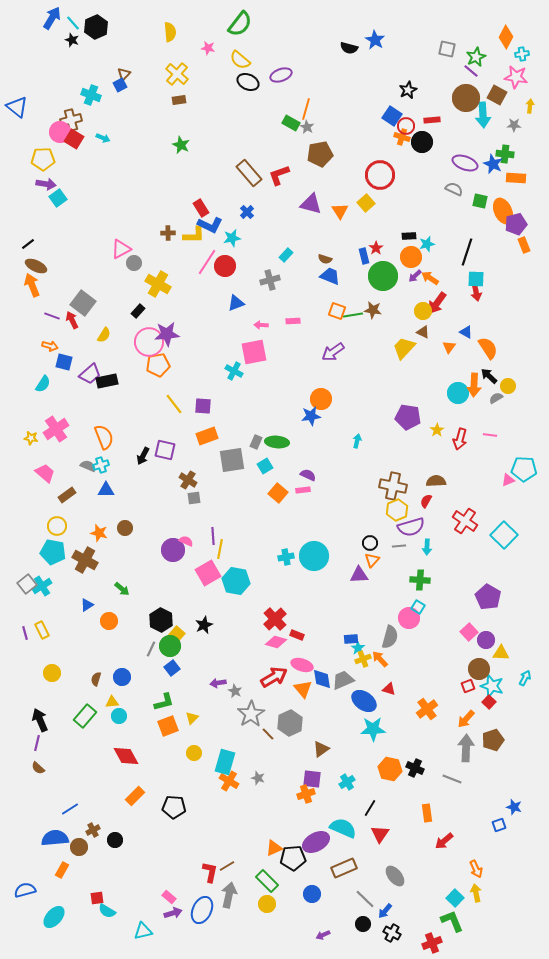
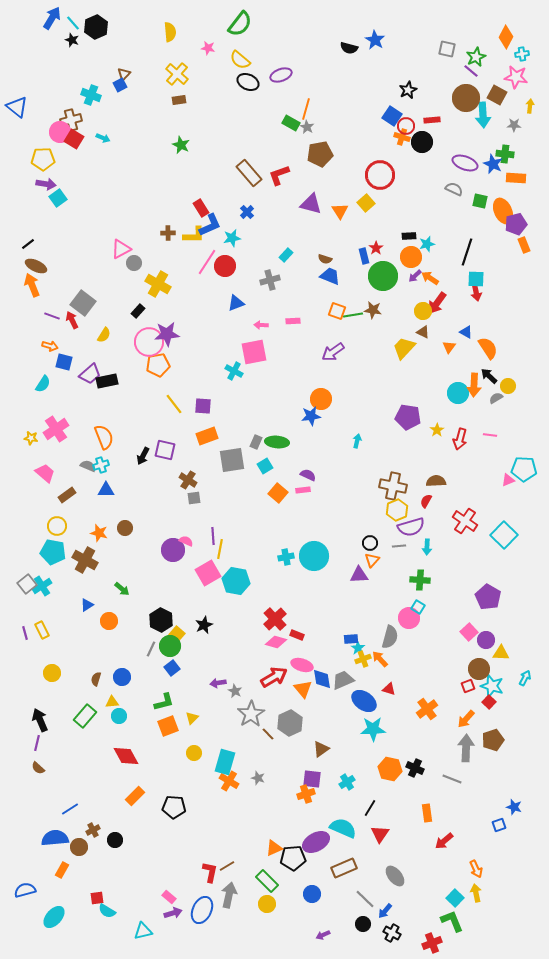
blue L-shape at (210, 225): rotated 50 degrees counterclockwise
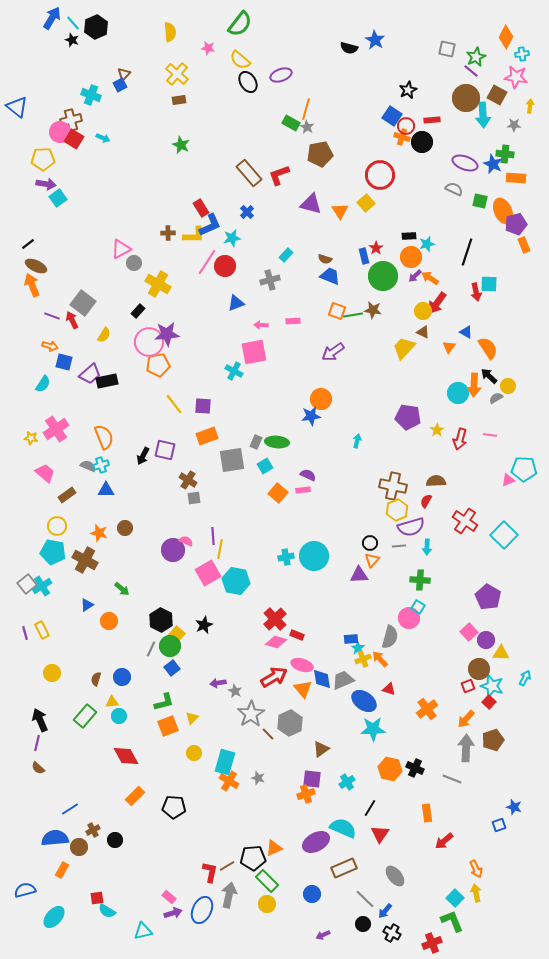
black ellipse at (248, 82): rotated 35 degrees clockwise
cyan square at (476, 279): moved 13 px right, 5 px down
black pentagon at (293, 858): moved 40 px left
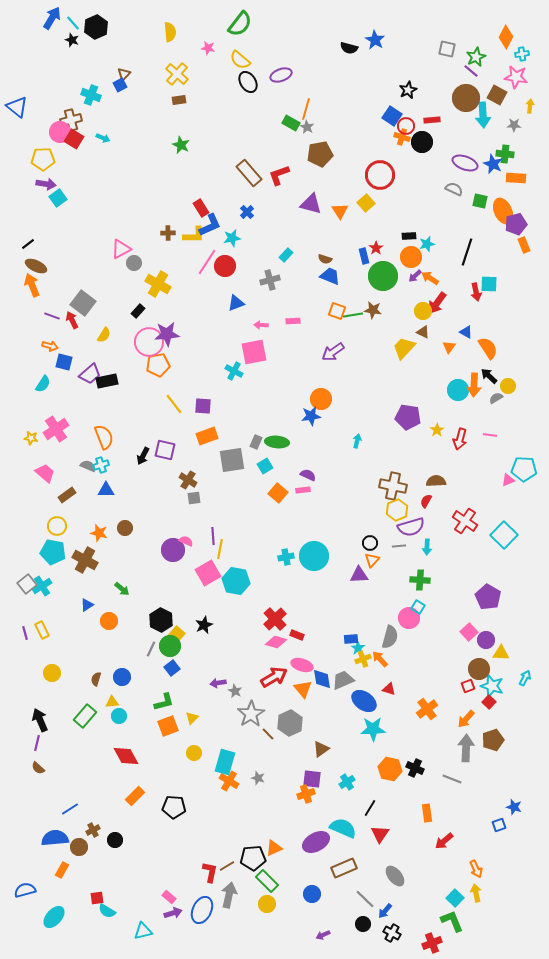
cyan circle at (458, 393): moved 3 px up
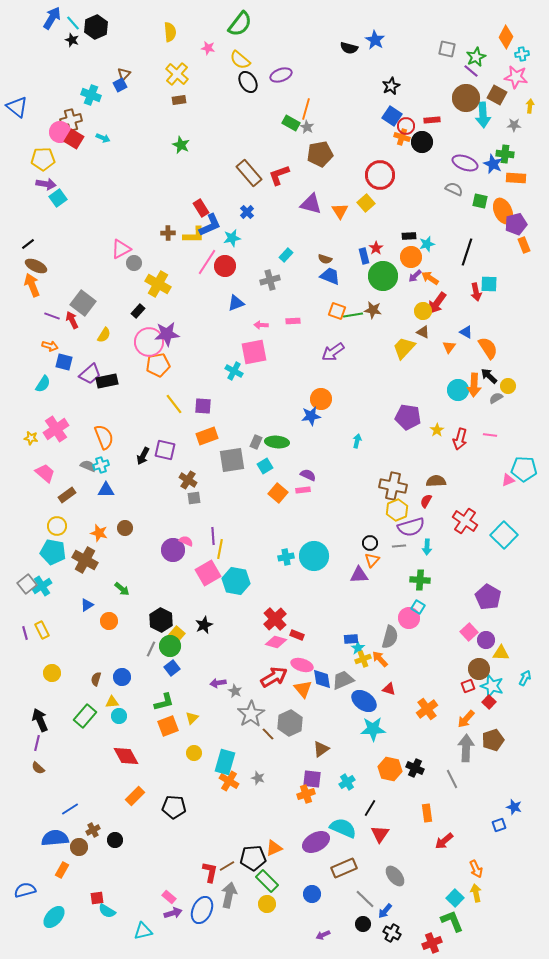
black star at (408, 90): moved 17 px left, 4 px up
gray line at (452, 779): rotated 42 degrees clockwise
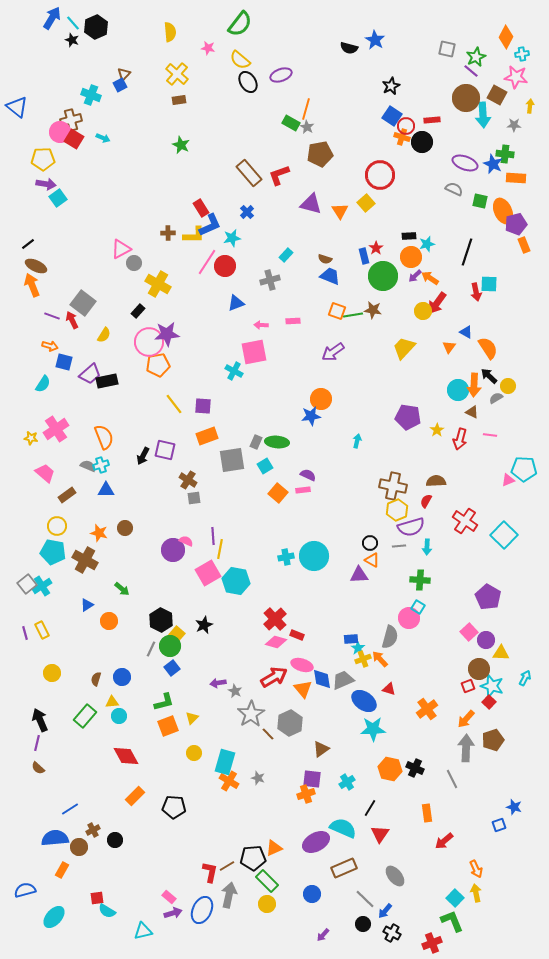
brown triangle at (423, 332): moved 49 px right, 80 px down
orange triangle at (372, 560): rotated 42 degrees counterclockwise
purple arrow at (323, 935): rotated 24 degrees counterclockwise
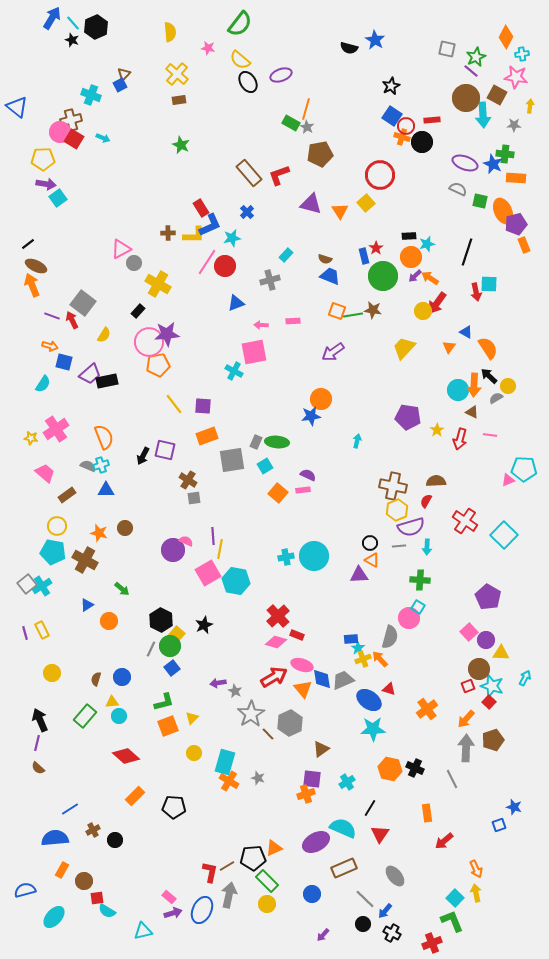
gray semicircle at (454, 189): moved 4 px right
red cross at (275, 619): moved 3 px right, 3 px up
blue ellipse at (364, 701): moved 5 px right, 1 px up
red diamond at (126, 756): rotated 20 degrees counterclockwise
brown circle at (79, 847): moved 5 px right, 34 px down
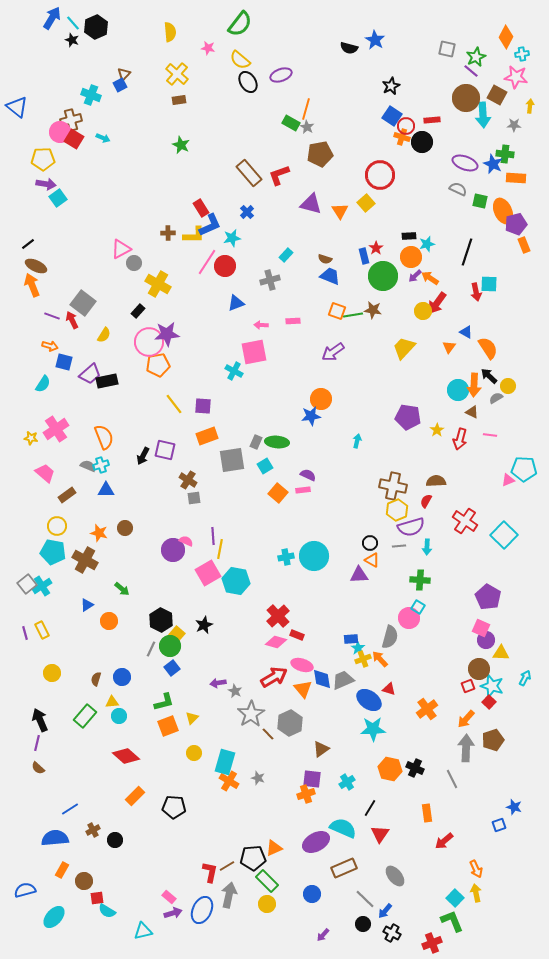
pink square at (469, 632): moved 12 px right, 4 px up; rotated 24 degrees counterclockwise
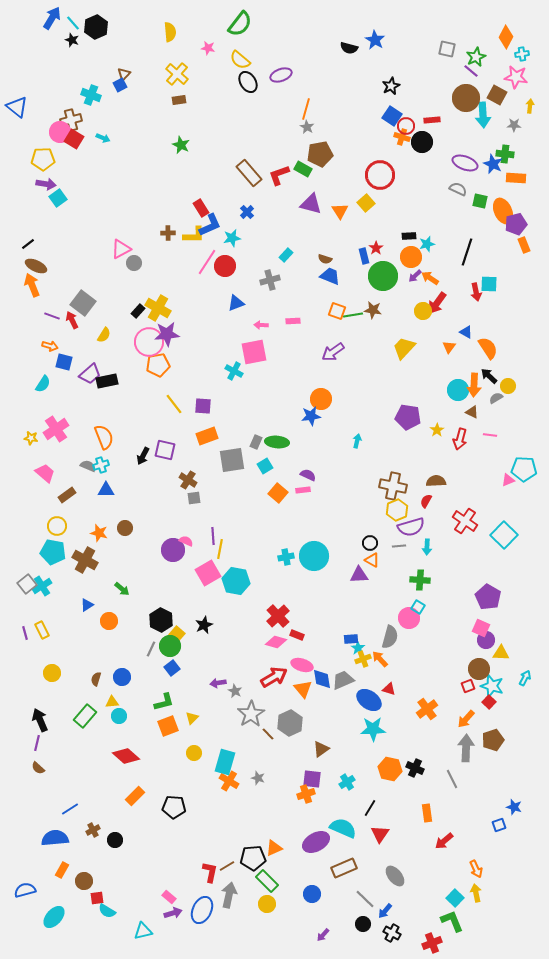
green rectangle at (291, 123): moved 12 px right, 46 px down
yellow cross at (158, 284): moved 24 px down
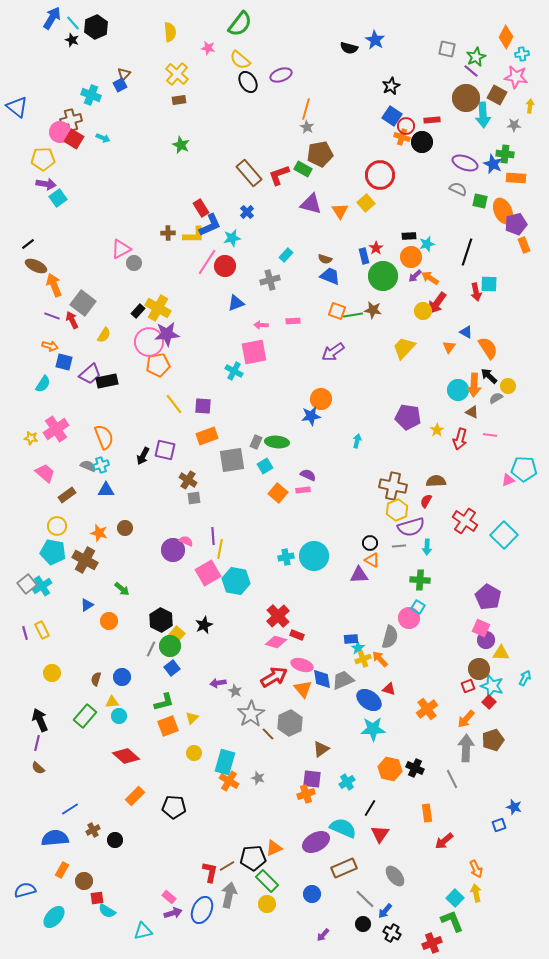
orange arrow at (32, 285): moved 22 px right
